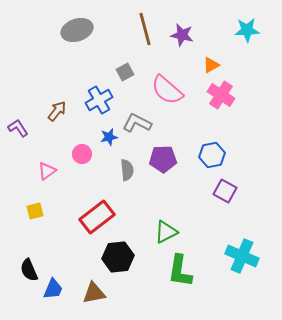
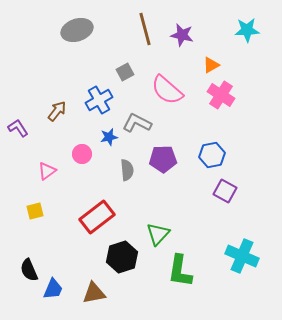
green triangle: moved 8 px left, 2 px down; rotated 20 degrees counterclockwise
black hexagon: moved 4 px right; rotated 12 degrees counterclockwise
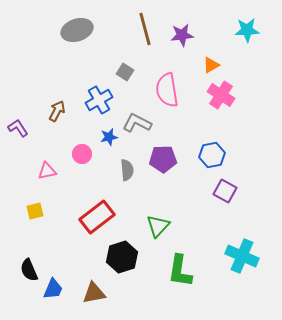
purple star: rotated 20 degrees counterclockwise
gray square: rotated 30 degrees counterclockwise
pink semicircle: rotated 40 degrees clockwise
brown arrow: rotated 10 degrees counterclockwise
pink triangle: rotated 24 degrees clockwise
green triangle: moved 8 px up
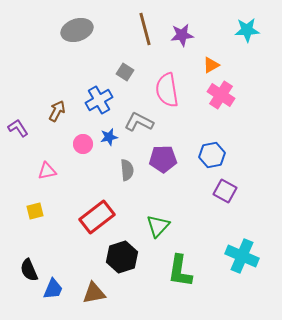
gray L-shape: moved 2 px right, 1 px up
pink circle: moved 1 px right, 10 px up
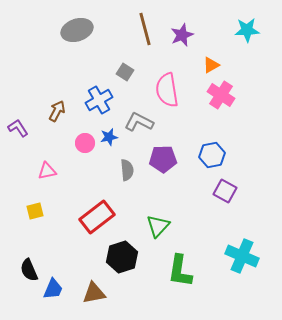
purple star: rotated 15 degrees counterclockwise
pink circle: moved 2 px right, 1 px up
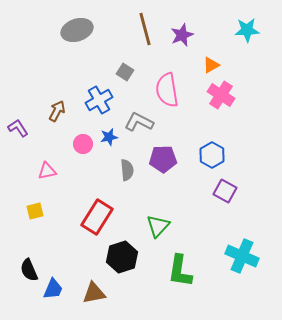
pink circle: moved 2 px left, 1 px down
blue hexagon: rotated 20 degrees counterclockwise
red rectangle: rotated 20 degrees counterclockwise
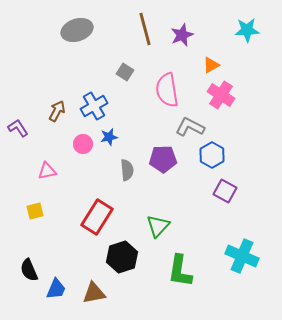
blue cross: moved 5 px left, 6 px down
gray L-shape: moved 51 px right, 5 px down
blue trapezoid: moved 3 px right
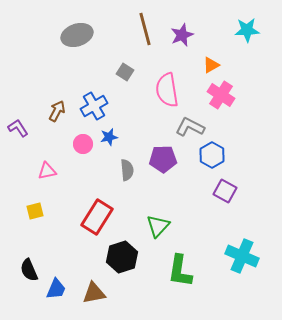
gray ellipse: moved 5 px down
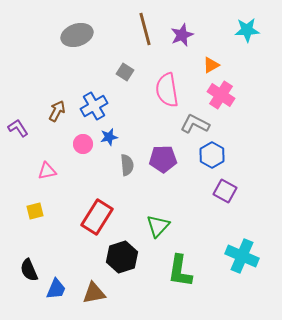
gray L-shape: moved 5 px right, 3 px up
gray semicircle: moved 5 px up
